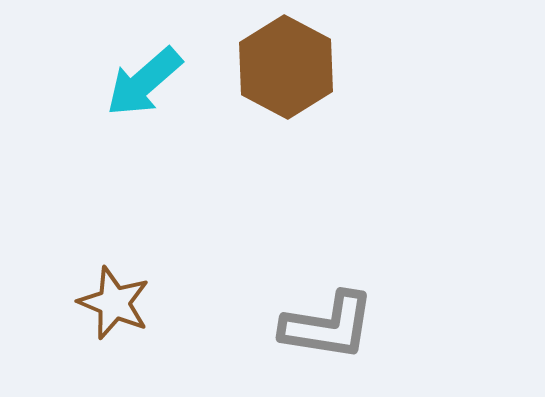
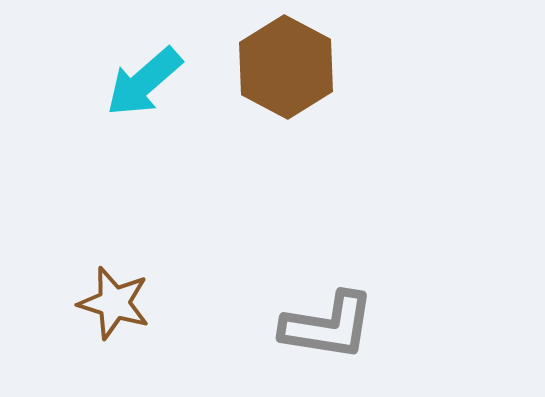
brown star: rotated 6 degrees counterclockwise
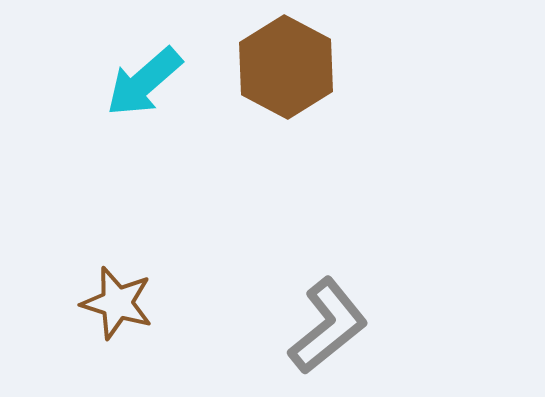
brown star: moved 3 px right
gray L-shape: rotated 48 degrees counterclockwise
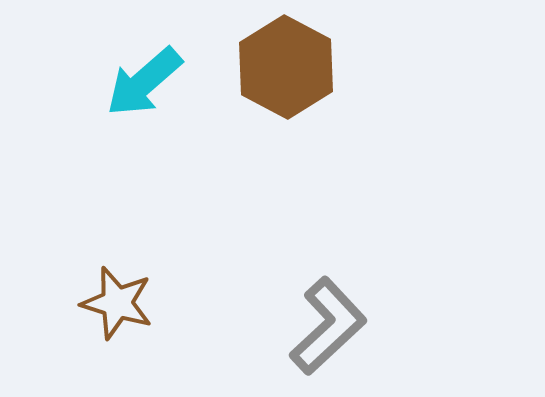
gray L-shape: rotated 4 degrees counterclockwise
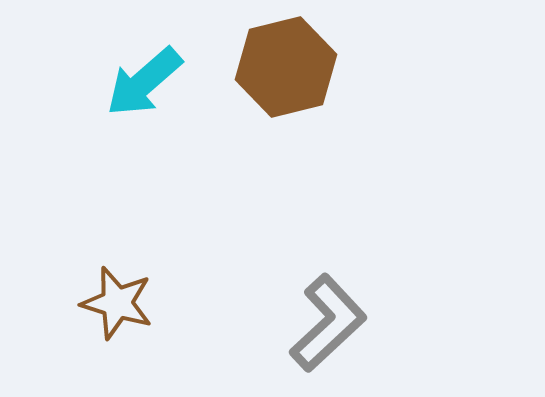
brown hexagon: rotated 18 degrees clockwise
gray L-shape: moved 3 px up
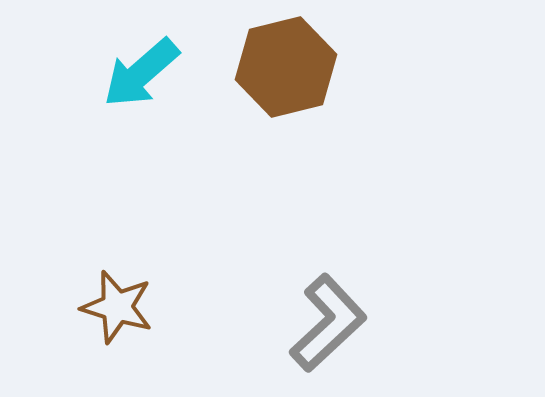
cyan arrow: moved 3 px left, 9 px up
brown star: moved 4 px down
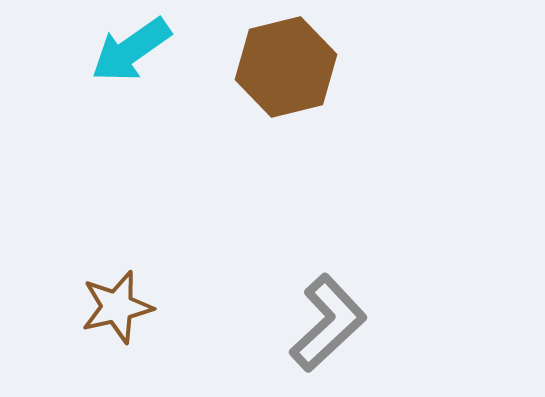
cyan arrow: moved 10 px left, 23 px up; rotated 6 degrees clockwise
brown star: rotated 30 degrees counterclockwise
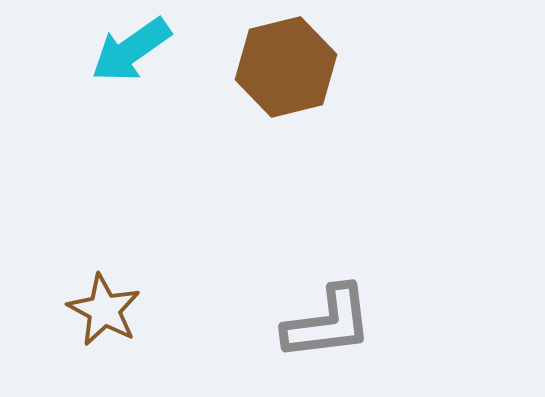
brown star: moved 13 px left, 3 px down; rotated 30 degrees counterclockwise
gray L-shape: rotated 36 degrees clockwise
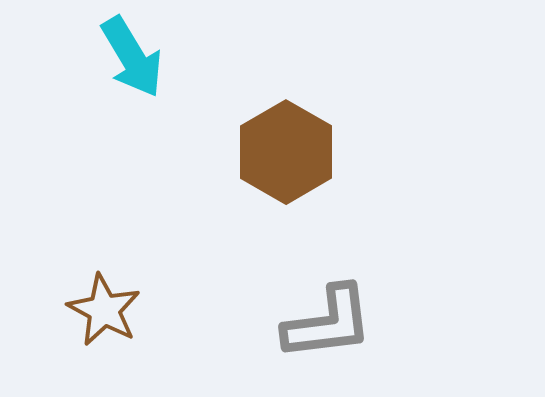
cyan arrow: moved 1 px right, 7 px down; rotated 86 degrees counterclockwise
brown hexagon: moved 85 px down; rotated 16 degrees counterclockwise
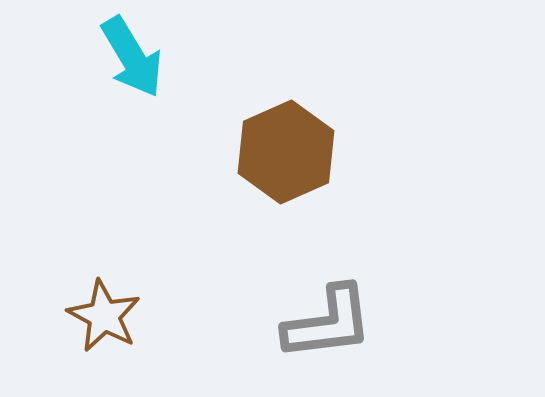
brown hexagon: rotated 6 degrees clockwise
brown star: moved 6 px down
